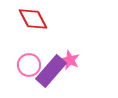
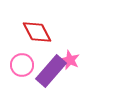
red diamond: moved 4 px right, 13 px down
pink circle: moved 7 px left
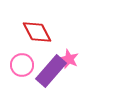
pink star: moved 1 px left, 1 px up
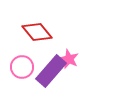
red diamond: rotated 12 degrees counterclockwise
pink circle: moved 2 px down
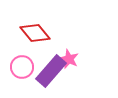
red diamond: moved 2 px left, 1 px down
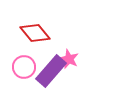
pink circle: moved 2 px right
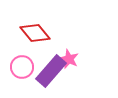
pink circle: moved 2 px left
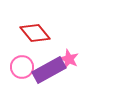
purple rectangle: moved 2 px left, 1 px up; rotated 20 degrees clockwise
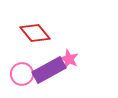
pink circle: moved 7 px down
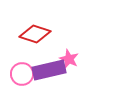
red diamond: moved 1 px down; rotated 32 degrees counterclockwise
purple rectangle: rotated 16 degrees clockwise
